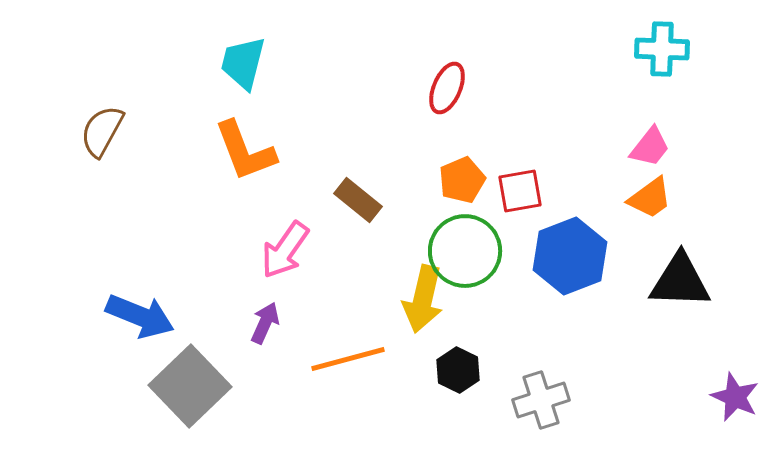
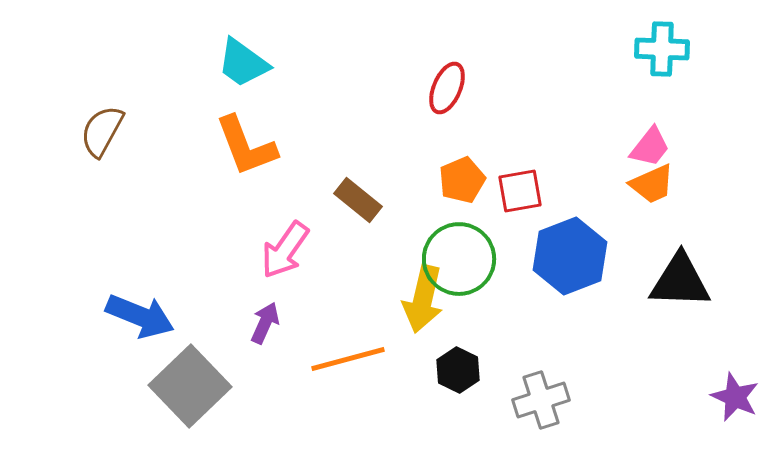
cyan trapezoid: rotated 68 degrees counterclockwise
orange L-shape: moved 1 px right, 5 px up
orange trapezoid: moved 2 px right, 14 px up; rotated 12 degrees clockwise
green circle: moved 6 px left, 8 px down
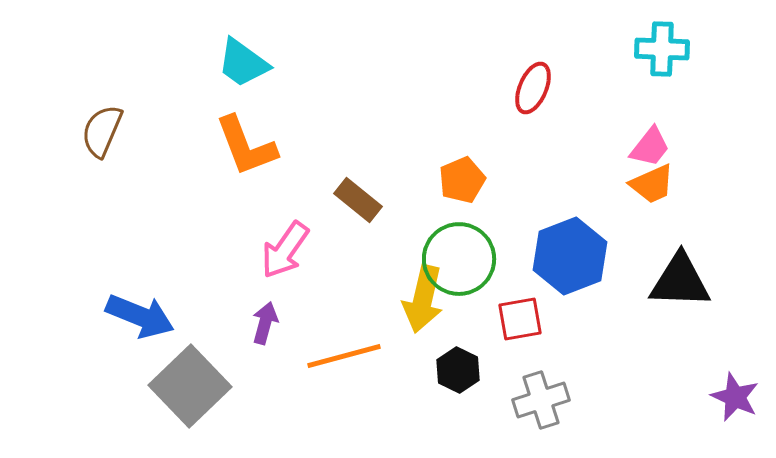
red ellipse: moved 86 px right
brown semicircle: rotated 6 degrees counterclockwise
red square: moved 128 px down
purple arrow: rotated 9 degrees counterclockwise
orange line: moved 4 px left, 3 px up
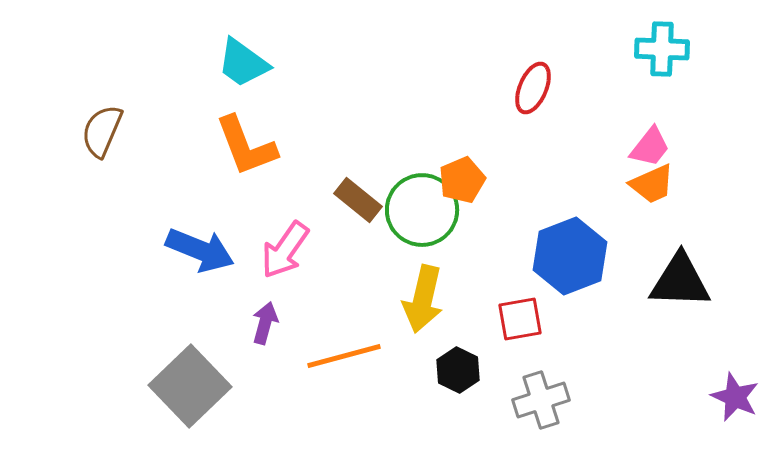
green circle: moved 37 px left, 49 px up
blue arrow: moved 60 px right, 66 px up
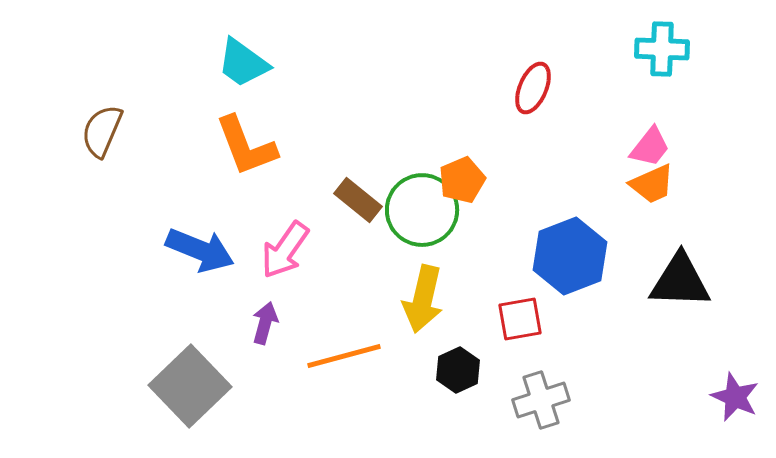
black hexagon: rotated 9 degrees clockwise
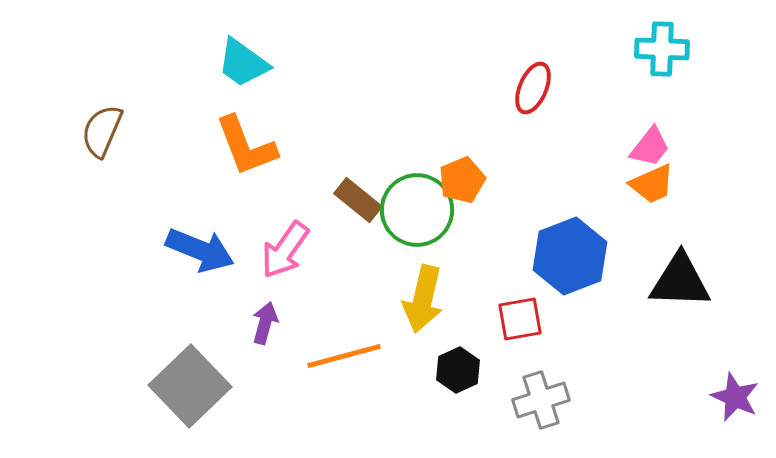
green circle: moved 5 px left
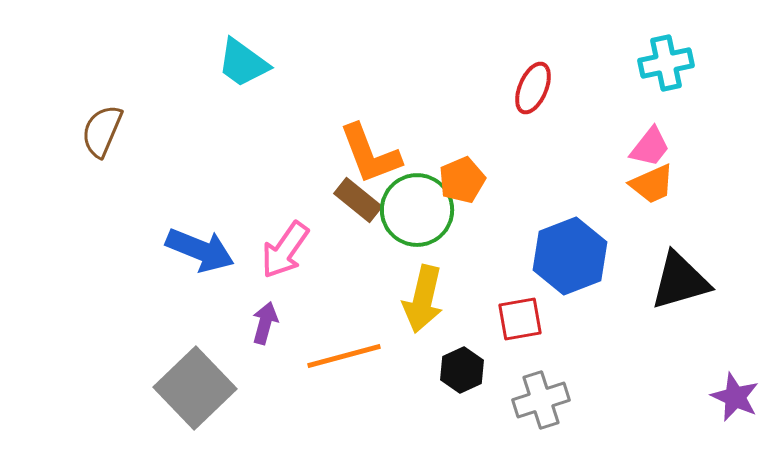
cyan cross: moved 4 px right, 14 px down; rotated 14 degrees counterclockwise
orange L-shape: moved 124 px right, 8 px down
black triangle: rotated 18 degrees counterclockwise
black hexagon: moved 4 px right
gray square: moved 5 px right, 2 px down
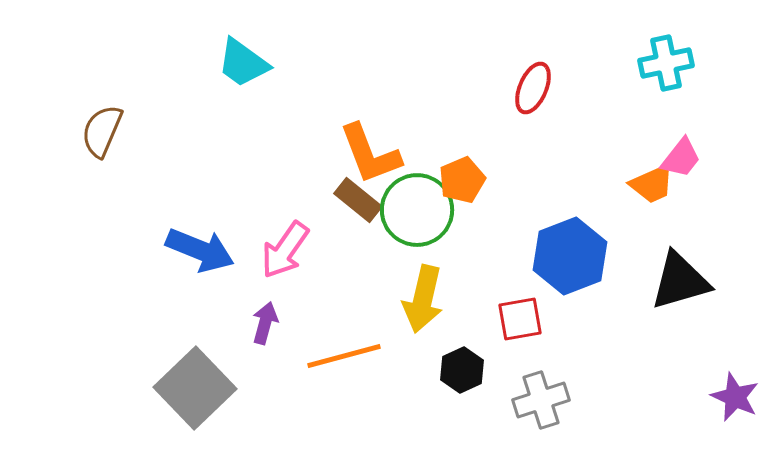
pink trapezoid: moved 31 px right, 11 px down
